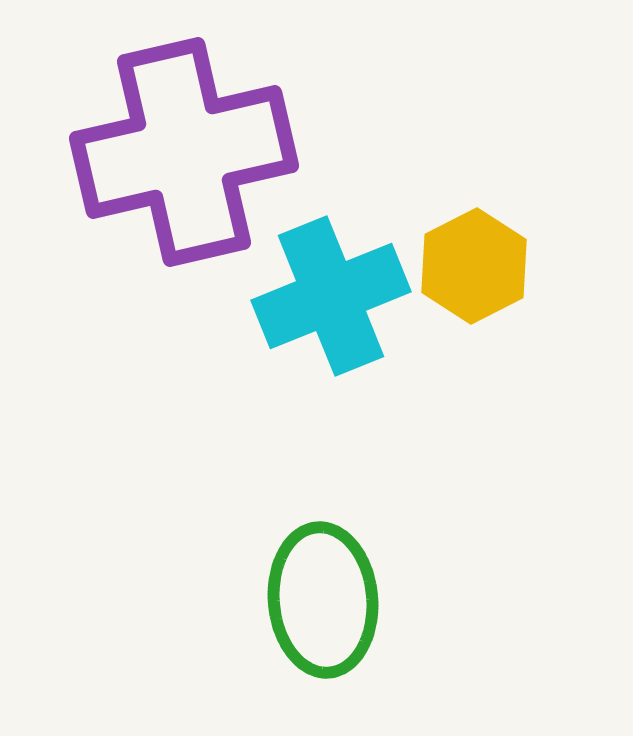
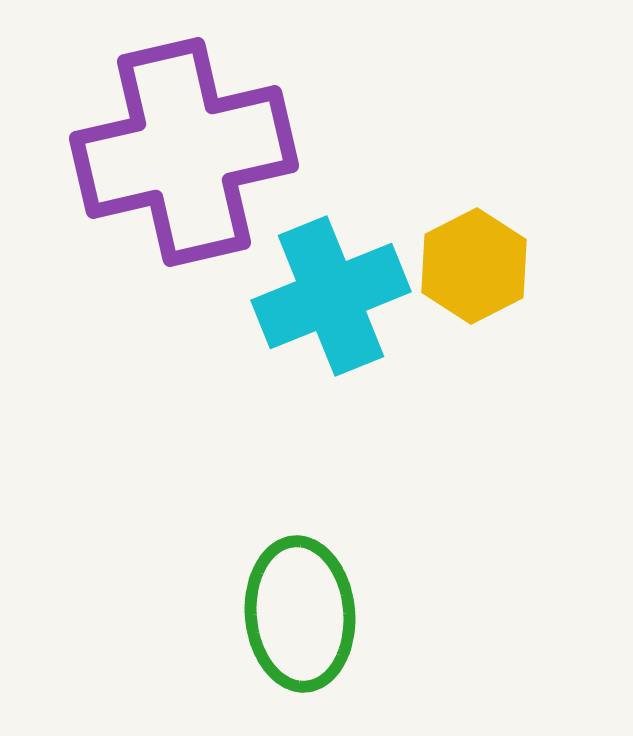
green ellipse: moved 23 px left, 14 px down
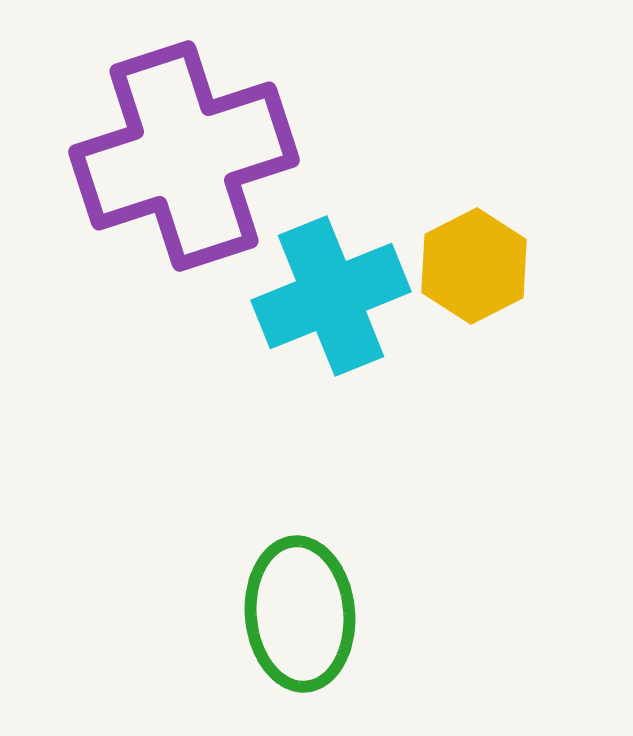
purple cross: moved 4 px down; rotated 5 degrees counterclockwise
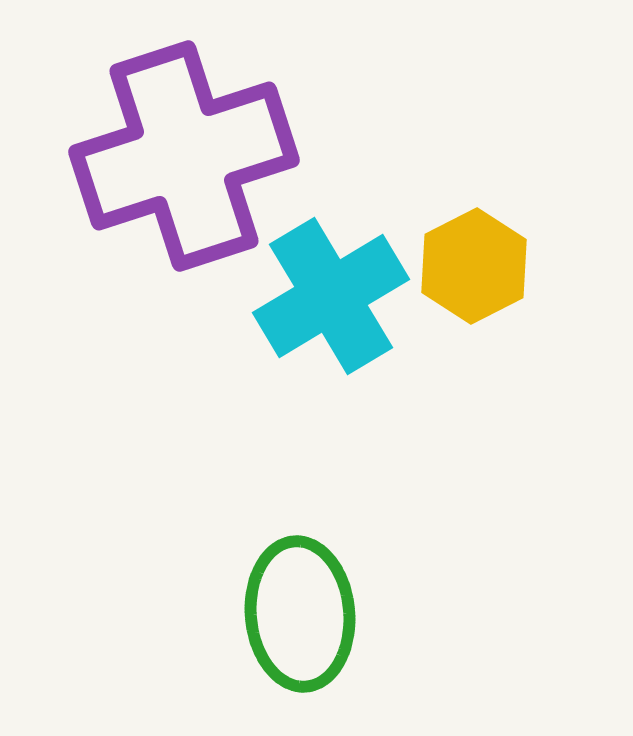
cyan cross: rotated 9 degrees counterclockwise
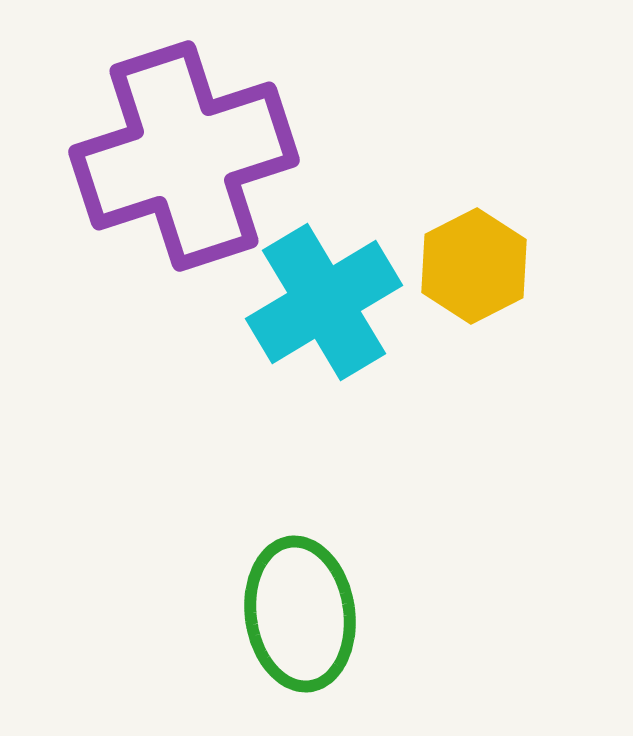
cyan cross: moved 7 px left, 6 px down
green ellipse: rotated 3 degrees counterclockwise
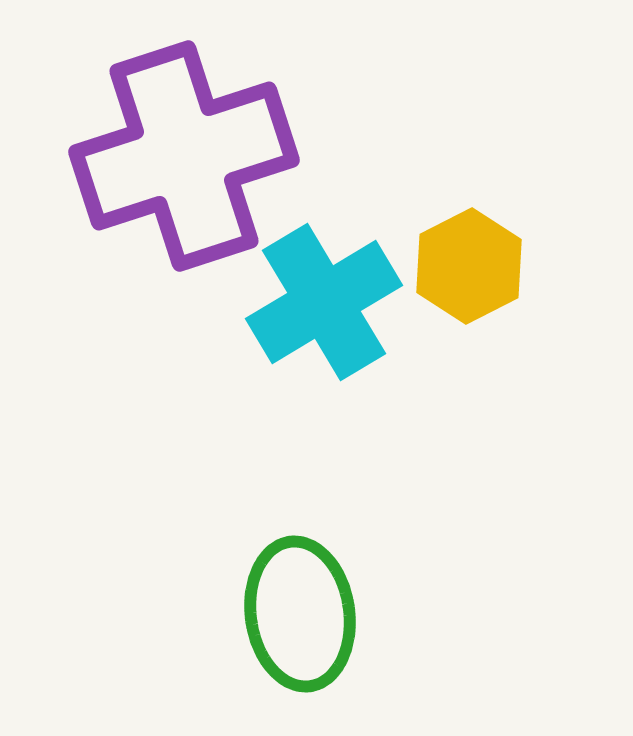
yellow hexagon: moved 5 px left
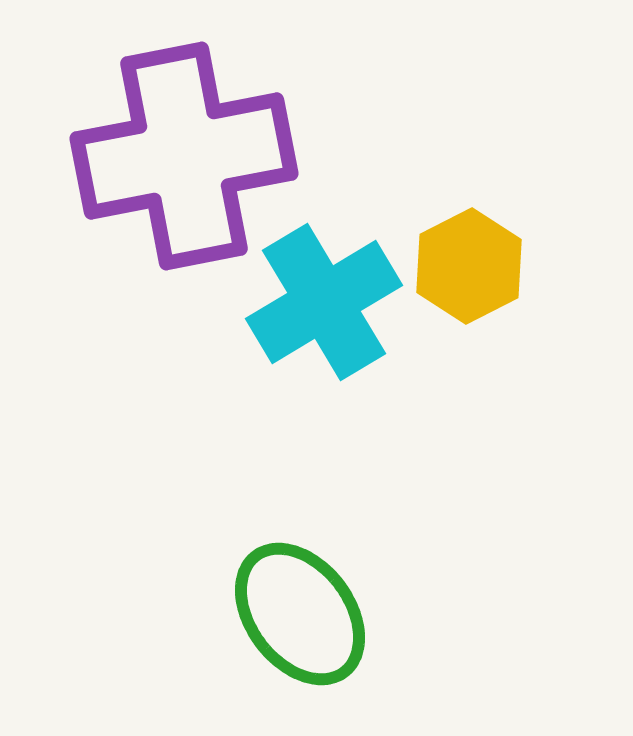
purple cross: rotated 7 degrees clockwise
green ellipse: rotated 29 degrees counterclockwise
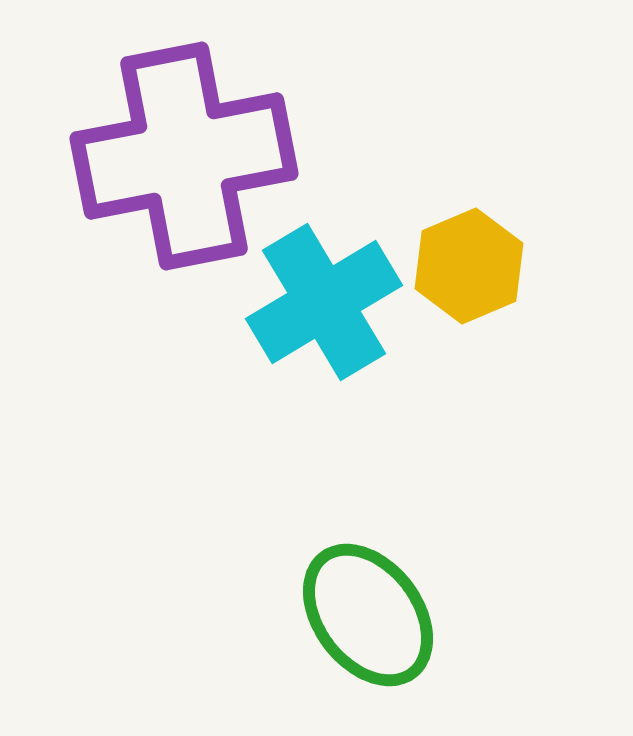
yellow hexagon: rotated 4 degrees clockwise
green ellipse: moved 68 px right, 1 px down
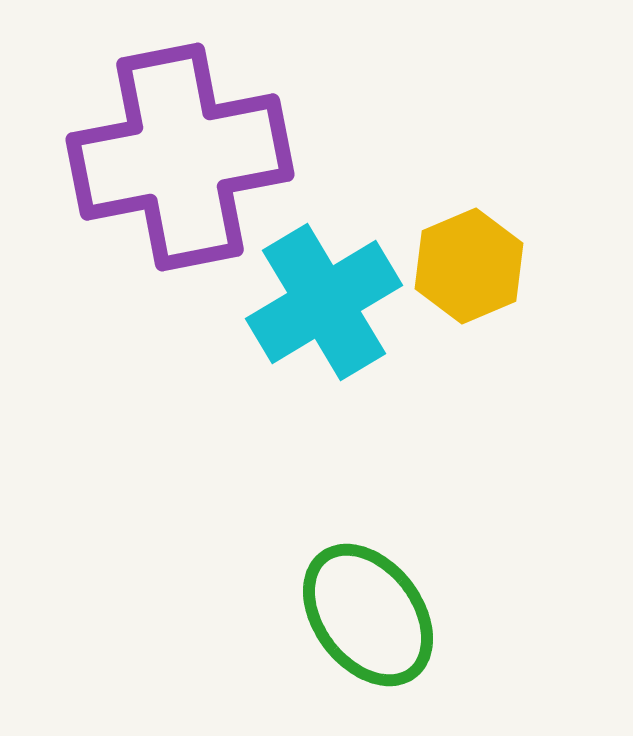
purple cross: moved 4 px left, 1 px down
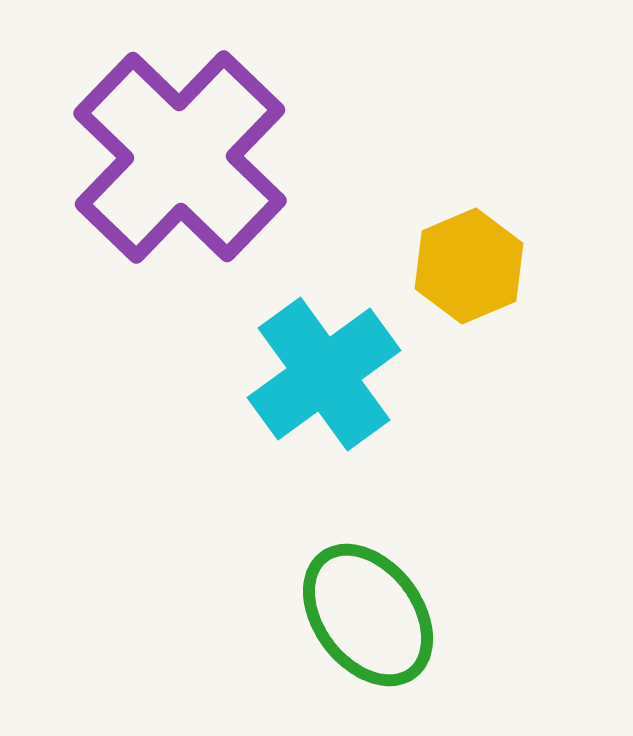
purple cross: rotated 35 degrees counterclockwise
cyan cross: moved 72 px down; rotated 5 degrees counterclockwise
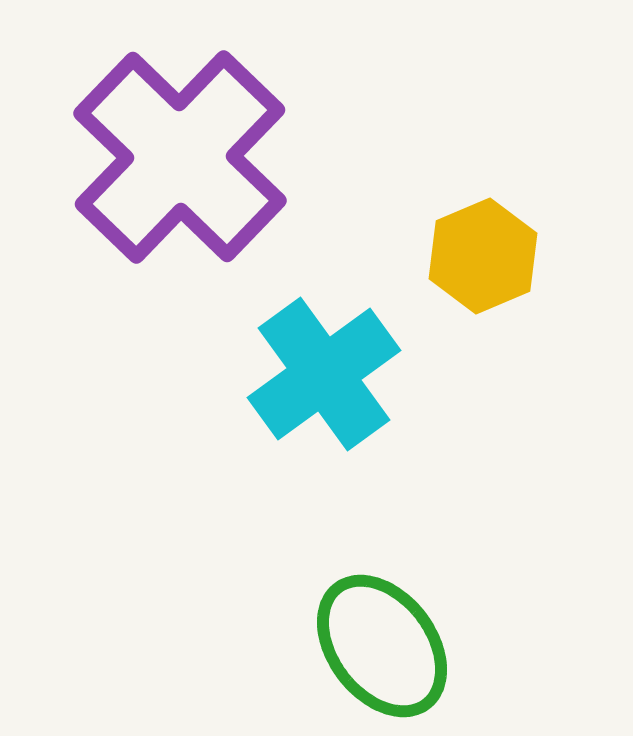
yellow hexagon: moved 14 px right, 10 px up
green ellipse: moved 14 px right, 31 px down
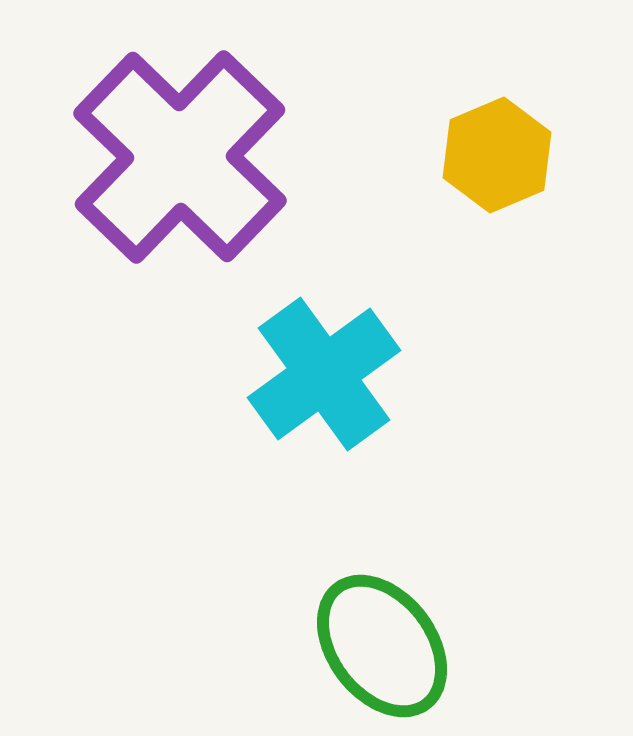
yellow hexagon: moved 14 px right, 101 px up
